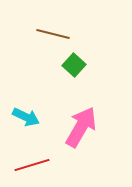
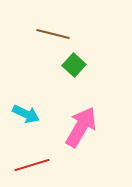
cyan arrow: moved 3 px up
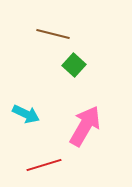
pink arrow: moved 4 px right, 1 px up
red line: moved 12 px right
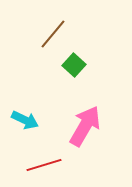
brown line: rotated 64 degrees counterclockwise
cyan arrow: moved 1 px left, 6 px down
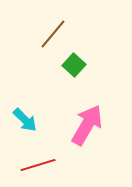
cyan arrow: rotated 20 degrees clockwise
pink arrow: moved 2 px right, 1 px up
red line: moved 6 px left
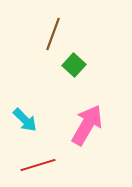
brown line: rotated 20 degrees counterclockwise
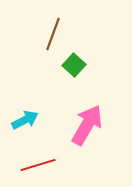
cyan arrow: rotated 72 degrees counterclockwise
